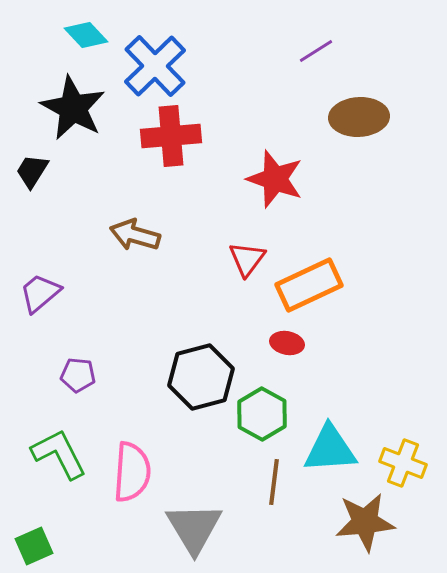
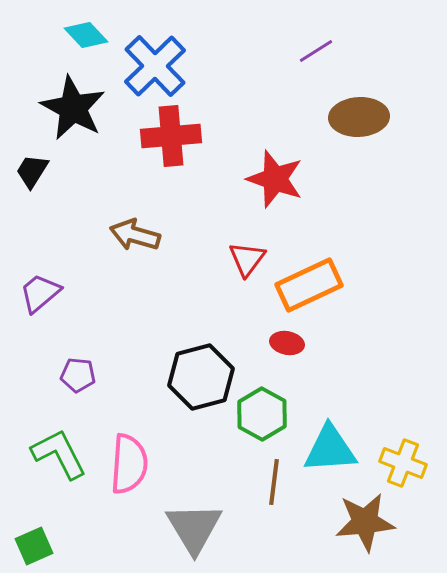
pink semicircle: moved 3 px left, 8 px up
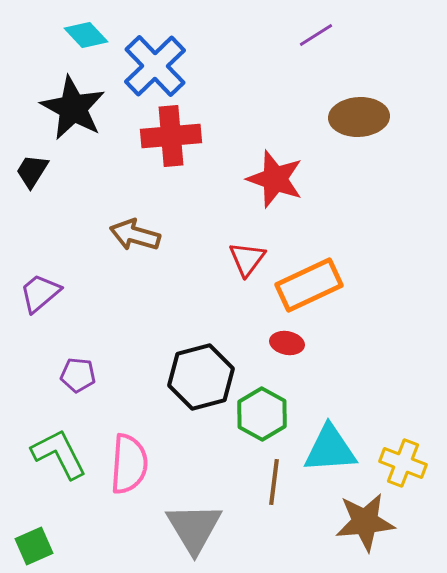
purple line: moved 16 px up
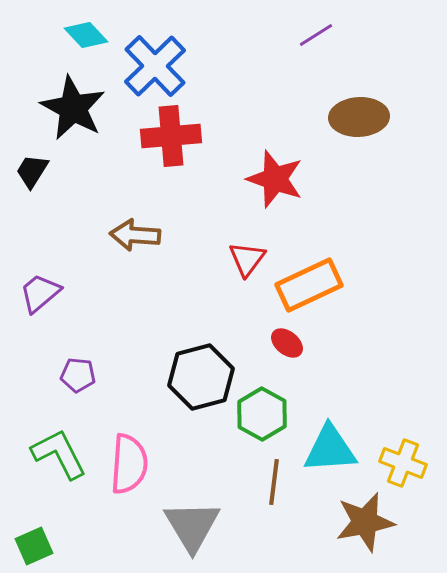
brown arrow: rotated 12 degrees counterclockwise
red ellipse: rotated 28 degrees clockwise
brown star: rotated 6 degrees counterclockwise
gray triangle: moved 2 px left, 2 px up
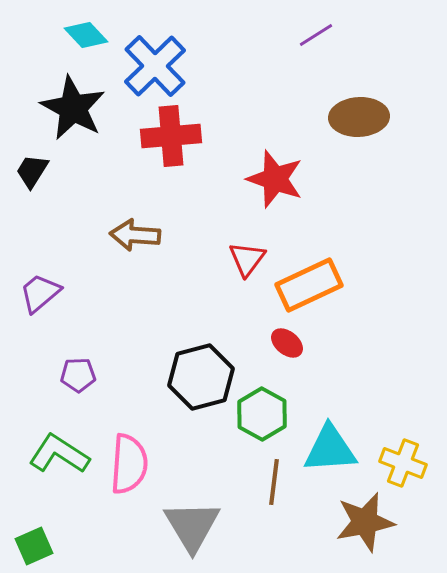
purple pentagon: rotated 8 degrees counterclockwise
green L-shape: rotated 30 degrees counterclockwise
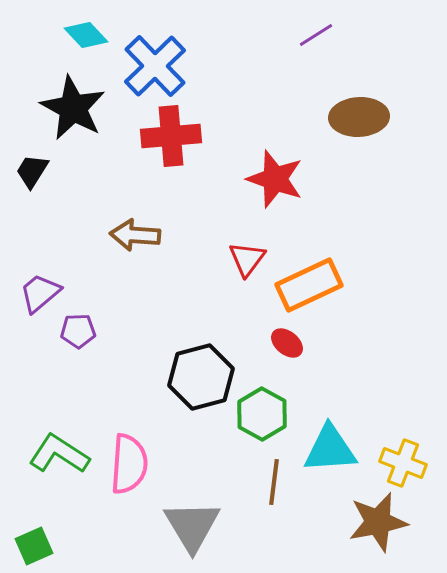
purple pentagon: moved 44 px up
brown star: moved 13 px right
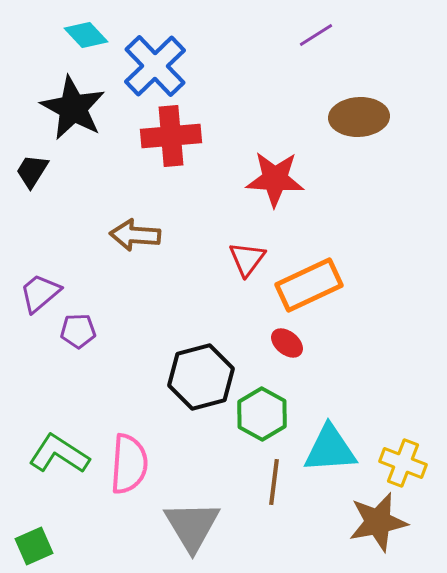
red star: rotated 16 degrees counterclockwise
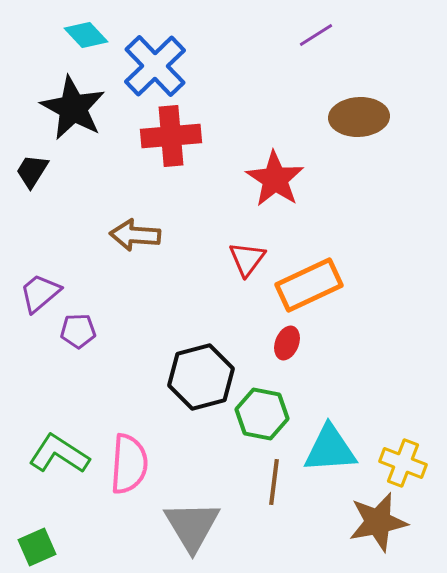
red star: rotated 30 degrees clockwise
red ellipse: rotated 72 degrees clockwise
green hexagon: rotated 18 degrees counterclockwise
green square: moved 3 px right, 1 px down
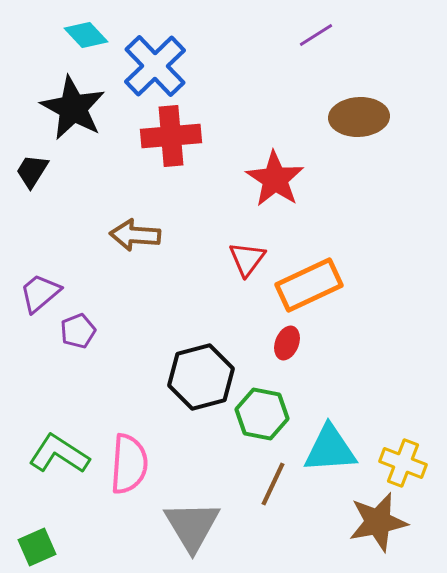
purple pentagon: rotated 20 degrees counterclockwise
brown line: moved 1 px left, 2 px down; rotated 18 degrees clockwise
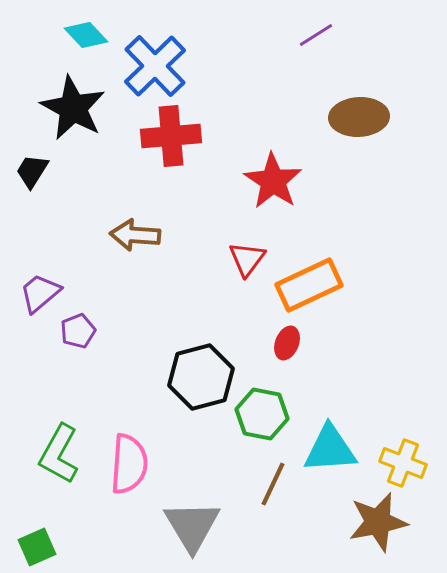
red star: moved 2 px left, 2 px down
green L-shape: rotated 94 degrees counterclockwise
